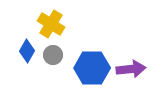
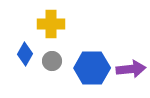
yellow cross: rotated 32 degrees counterclockwise
blue diamond: moved 2 px left, 3 px down
gray circle: moved 1 px left, 6 px down
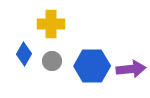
blue diamond: moved 1 px left
blue hexagon: moved 2 px up
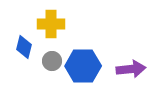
blue diamond: moved 7 px up; rotated 15 degrees counterclockwise
blue hexagon: moved 9 px left
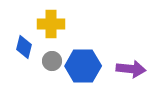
purple arrow: rotated 12 degrees clockwise
